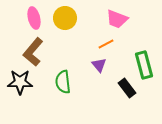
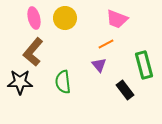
black rectangle: moved 2 px left, 2 px down
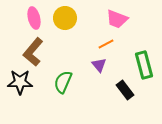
green semicircle: rotated 30 degrees clockwise
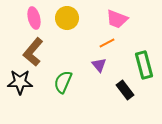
yellow circle: moved 2 px right
orange line: moved 1 px right, 1 px up
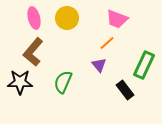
orange line: rotated 14 degrees counterclockwise
green rectangle: rotated 40 degrees clockwise
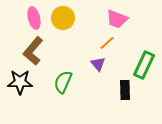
yellow circle: moved 4 px left
brown L-shape: moved 1 px up
purple triangle: moved 1 px left, 1 px up
black rectangle: rotated 36 degrees clockwise
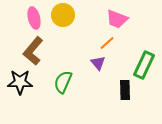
yellow circle: moved 3 px up
purple triangle: moved 1 px up
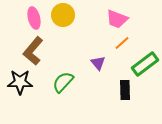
orange line: moved 15 px right
green rectangle: moved 1 px right, 1 px up; rotated 28 degrees clockwise
green semicircle: rotated 20 degrees clockwise
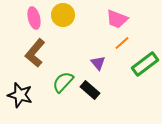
brown L-shape: moved 2 px right, 2 px down
black star: moved 13 px down; rotated 15 degrees clockwise
black rectangle: moved 35 px left; rotated 48 degrees counterclockwise
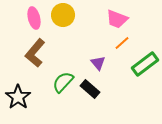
black rectangle: moved 1 px up
black star: moved 2 px left, 2 px down; rotated 20 degrees clockwise
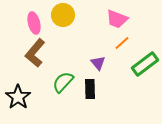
pink ellipse: moved 5 px down
black rectangle: rotated 48 degrees clockwise
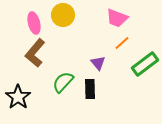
pink trapezoid: moved 1 px up
